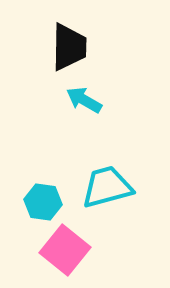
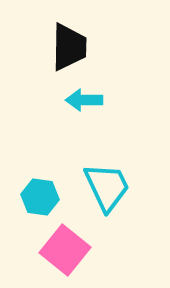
cyan arrow: rotated 30 degrees counterclockwise
cyan trapezoid: rotated 80 degrees clockwise
cyan hexagon: moved 3 px left, 5 px up
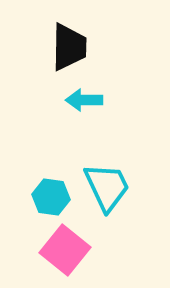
cyan hexagon: moved 11 px right
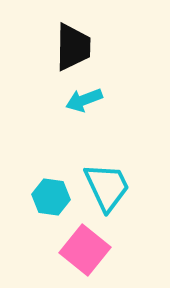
black trapezoid: moved 4 px right
cyan arrow: rotated 21 degrees counterclockwise
pink square: moved 20 px right
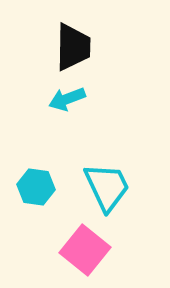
cyan arrow: moved 17 px left, 1 px up
cyan hexagon: moved 15 px left, 10 px up
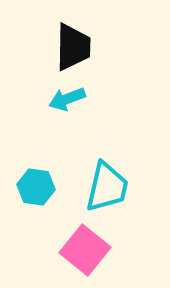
cyan trapezoid: rotated 38 degrees clockwise
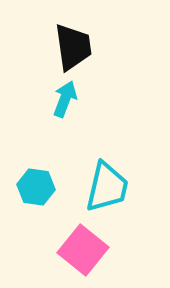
black trapezoid: rotated 9 degrees counterclockwise
cyan arrow: moved 2 px left; rotated 132 degrees clockwise
pink square: moved 2 px left
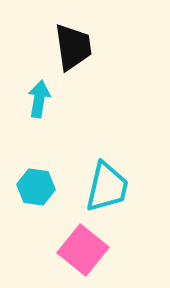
cyan arrow: moved 26 px left; rotated 12 degrees counterclockwise
